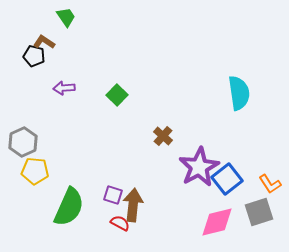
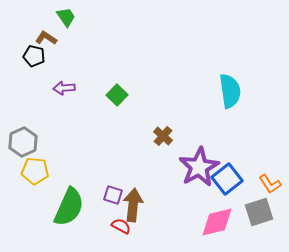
brown L-shape: moved 2 px right, 4 px up
cyan semicircle: moved 9 px left, 2 px up
red semicircle: moved 1 px right, 3 px down
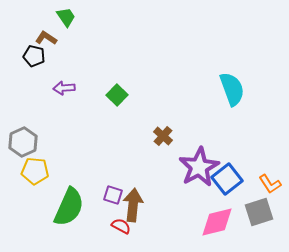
cyan semicircle: moved 2 px right, 2 px up; rotated 12 degrees counterclockwise
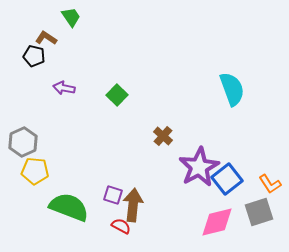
green trapezoid: moved 5 px right
purple arrow: rotated 15 degrees clockwise
green semicircle: rotated 93 degrees counterclockwise
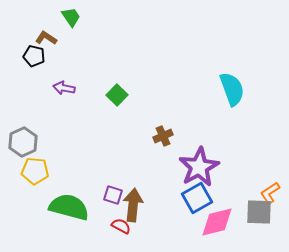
brown cross: rotated 24 degrees clockwise
blue square: moved 30 px left, 19 px down; rotated 8 degrees clockwise
orange L-shape: moved 9 px down; rotated 90 degrees clockwise
green semicircle: rotated 6 degrees counterclockwise
gray square: rotated 20 degrees clockwise
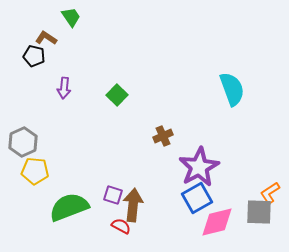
purple arrow: rotated 95 degrees counterclockwise
green semicircle: rotated 36 degrees counterclockwise
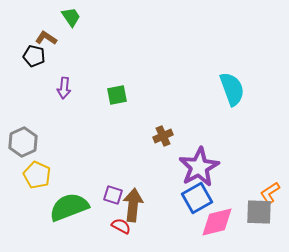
green square: rotated 35 degrees clockwise
yellow pentagon: moved 2 px right, 4 px down; rotated 20 degrees clockwise
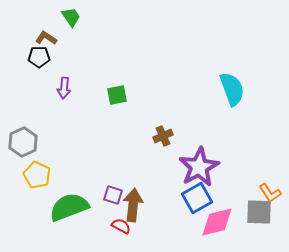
black pentagon: moved 5 px right, 1 px down; rotated 15 degrees counterclockwise
orange L-shape: rotated 90 degrees counterclockwise
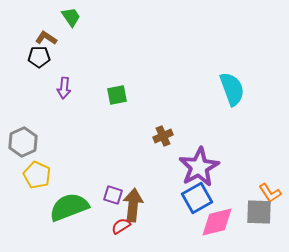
red semicircle: rotated 60 degrees counterclockwise
